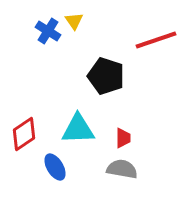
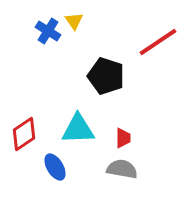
red line: moved 2 px right, 2 px down; rotated 15 degrees counterclockwise
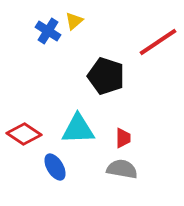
yellow triangle: rotated 24 degrees clockwise
red diamond: rotated 68 degrees clockwise
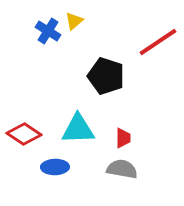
blue ellipse: rotated 60 degrees counterclockwise
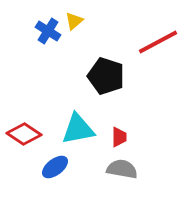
red line: rotated 6 degrees clockwise
cyan triangle: rotated 9 degrees counterclockwise
red trapezoid: moved 4 px left, 1 px up
blue ellipse: rotated 36 degrees counterclockwise
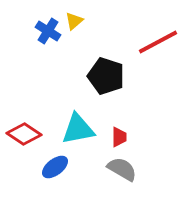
gray semicircle: rotated 20 degrees clockwise
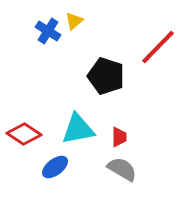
red line: moved 5 px down; rotated 18 degrees counterclockwise
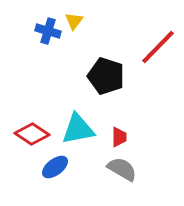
yellow triangle: rotated 12 degrees counterclockwise
blue cross: rotated 15 degrees counterclockwise
red diamond: moved 8 px right
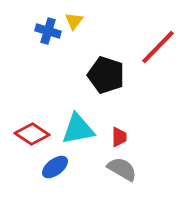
black pentagon: moved 1 px up
